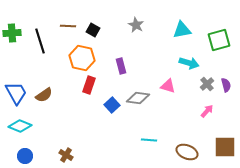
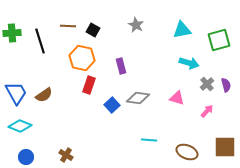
pink triangle: moved 9 px right, 12 px down
blue circle: moved 1 px right, 1 px down
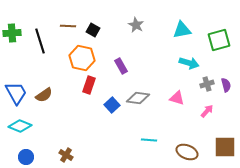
purple rectangle: rotated 14 degrees counterclockwise
gray cross: rotated 24 degrees clockwise
